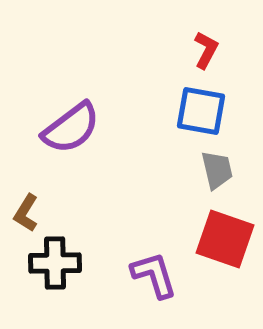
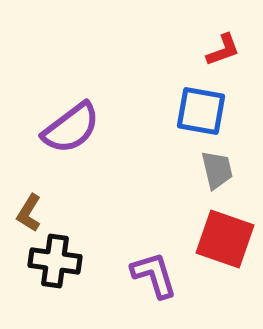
red L-shape: moved 17 px right; rotated 42 degrees clockwise
brown L-shape: moved 3 px right
black cross: moved 2 px up; rotated 9 degrees clockwise
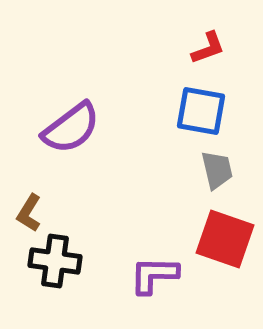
red L-shape: moved 15 px left, 2 px up
purple L-shape: rotated 72 degrees counterclockwise
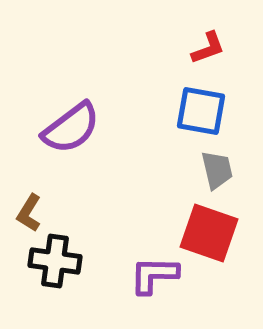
red square: moved 16 px left, 6 px up
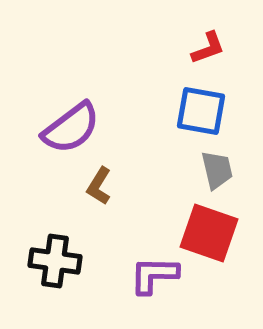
brown L-shape: moved 70 px right, 27 px up
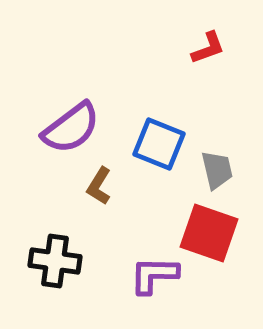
blue square: moved 42 px left, 33 px down; rotated 12 degrees clockwise
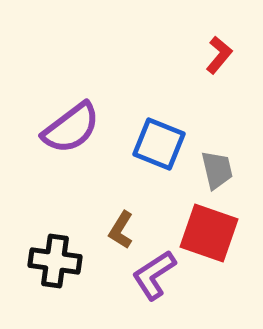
red L-shape: moved 11 px right, 7 px down; rotated 30 degrees counterclockwise
brown L-shape: moved 22 px right, 44 px down
purple L-shape: rotated 34 degrees counterclockwise
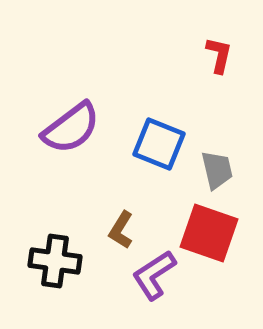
red L-shape: rotated 27 degrees counterclockwise
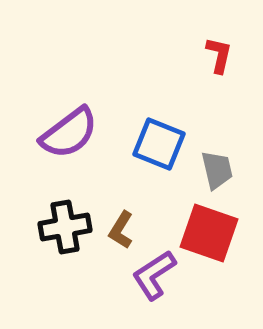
purple semicircle: moved 2 px left, 5 px down
black cross: moved 10 px right, 34 px up; rotated 18 degrees counterclockwise
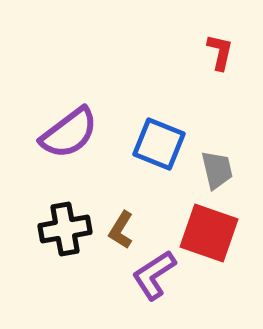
red L-shape: moved 1 px right, 3 px up
black cross: moved 2 px down
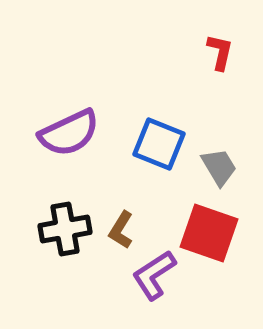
purple semicircle: rotated 12 degrees clockwise
gray trapezoid: moved 2 px right, 3 px up; rotated 18 degrees counterclockwise
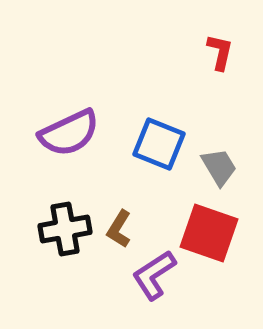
brown L-shape: moved 2 px left, 1 px up
